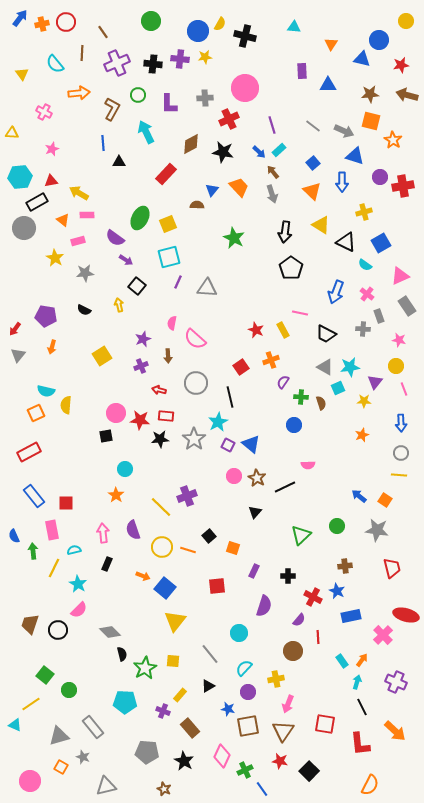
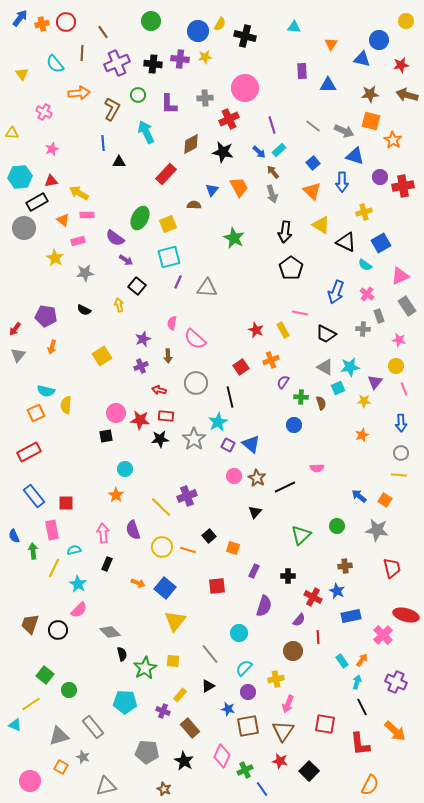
orange trapezoid at (239, 187): rotated 15 degrees clockwise
brown semicircle at (197, 205): moved 3 px left
pink semicircle at (308, 465): moved 9 px right, 3 px down
orange arrow at (143, 576): moved 5 px left, 7 px down
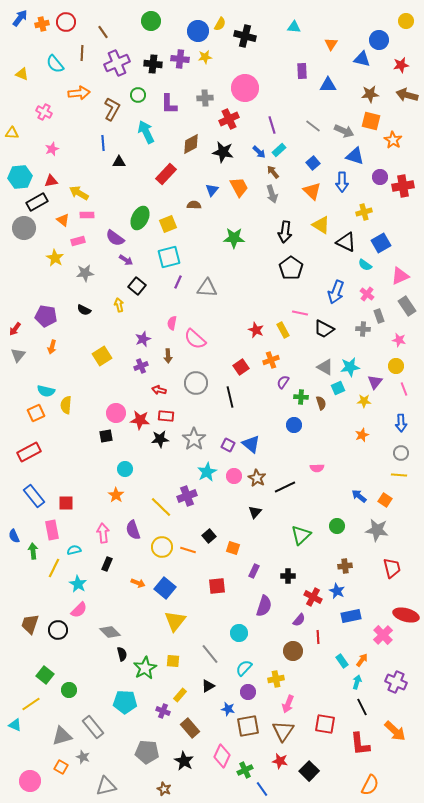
yellow triangle at (22, 74): rotated 32 degrees counterclockwise
green star at (234, 238): rotated 25 degrees counterclockwise
black trapezoid at (326, 334): moved 2 px left, 5 px up
cyan star at (218, 422): moved 11 px left, 50 px down
gray triangle at (59, 736): moved 3 px right
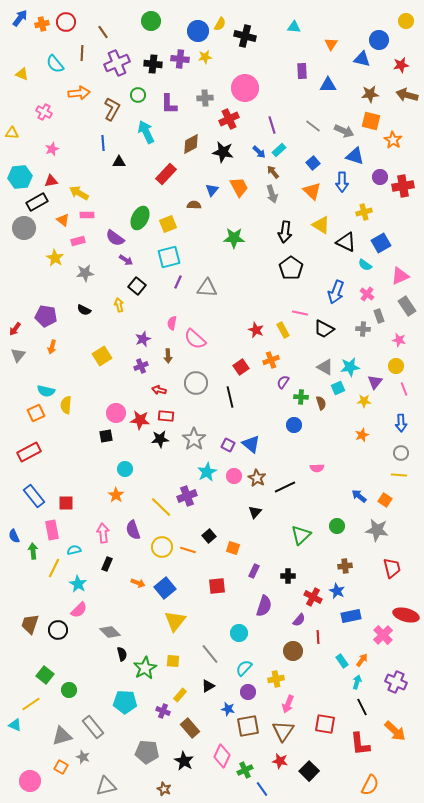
blue square at (165, 588): rotated 10 degrees clockwise
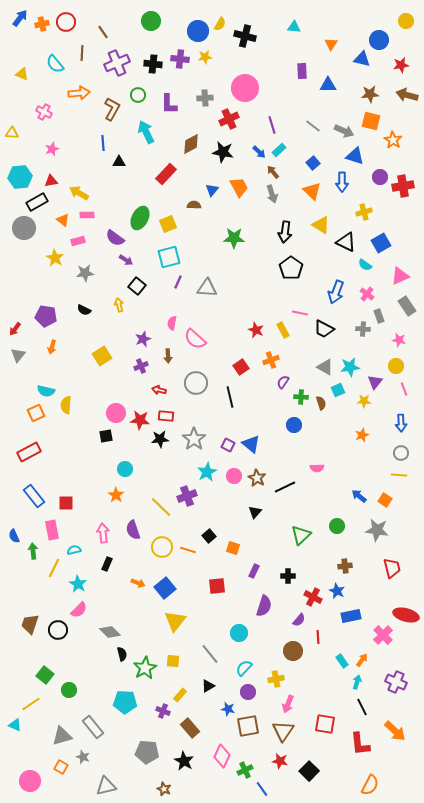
cyan square at (338, 388): moved 2 px down
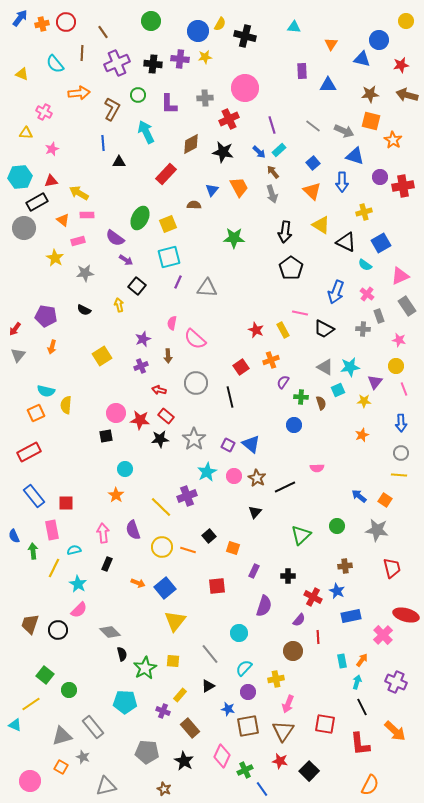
yellow triangle at (12, 133): moved 14 px right
red rectangle at (166, 416): rotated 35 degrees clockwise
cyan rectangle at (342, 661): rotated 24 degrees clockwise
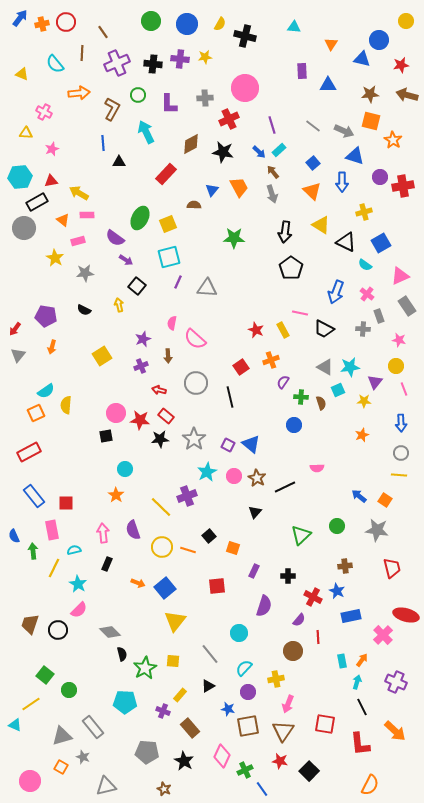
blue circle at (198, 31): moved 11 px left, 7 px up
cyan semicircle at (46, 391): rotated 48 degrees counterclockwise
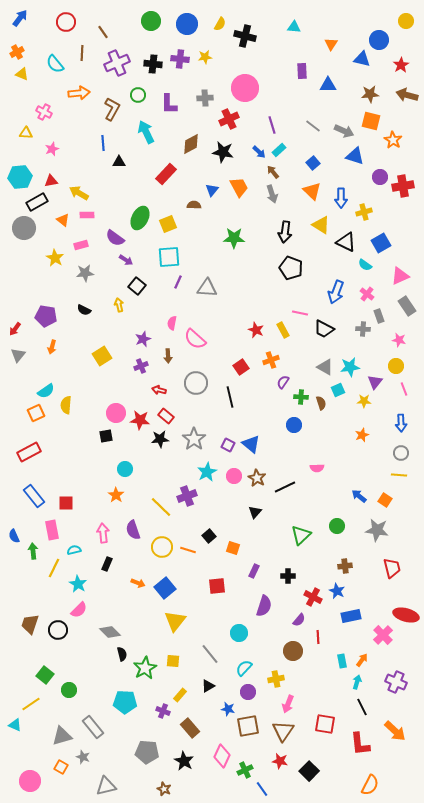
orange cross at (42, 24): moved 25 px left, 28 px down; rotated 16 degrees counterclockwise
red star at (401, 65): rotated 21 degrees counterclockwise
blue arrow at (342, 182): moved 1 px left, 16 px down
pink rectangle at (78, 241): moved 3 px right, 4 px down
cyan square at (169, 257): rotated 10 degrees clockwise
black pentagon at (291, 268): rotated 15 degrees counterclockwise
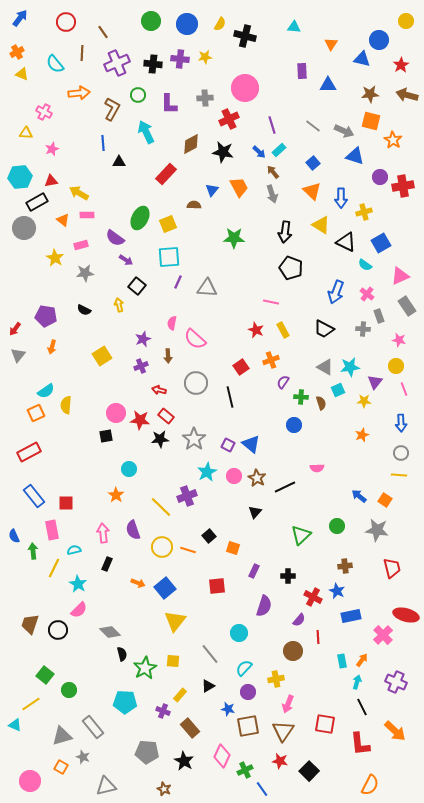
pink line at (300, 313): moved 29 px left, 11 px up
cyan circle at (125, 469): moved 4 px right
